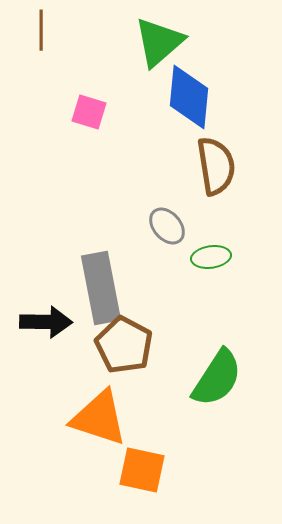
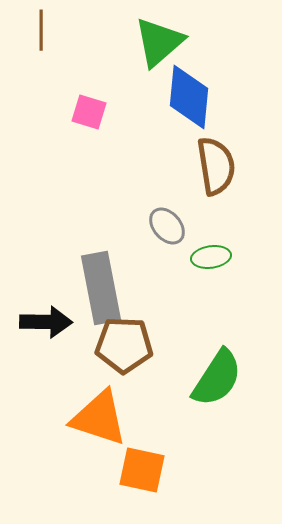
brown pentagon: rotated 26 degrees counterclockwise
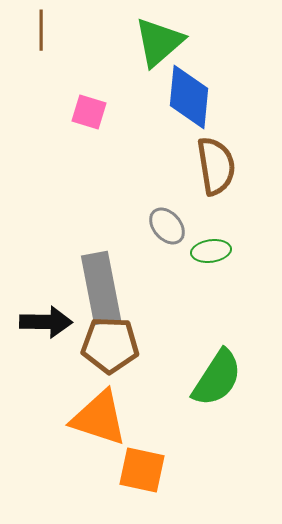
green ellipse: moved 6 px up
brown pentagon: moved 14 px left
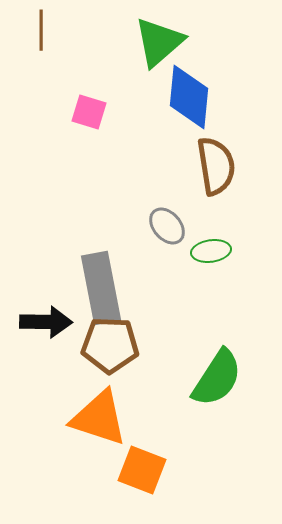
orange square: rotated 9 degrees clockwise
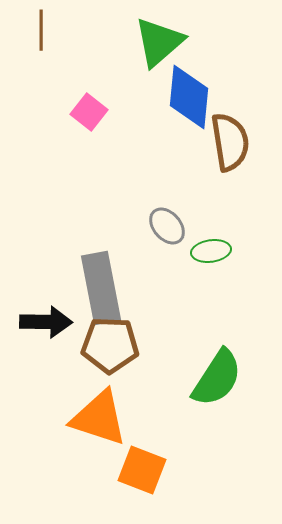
pink square: rotated 21 degrees clockwise
brown semicircle: moved 14 px right, 24 px up
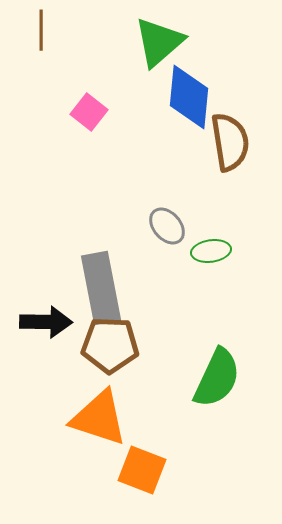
green semicircle: rotated 8 degrees counterclockwise
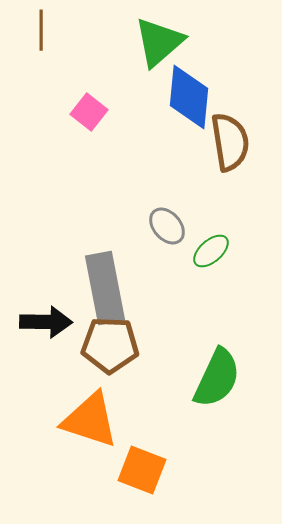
green ellipse: rotated 33 degrees counterclockwise
gray rectangle: moved 4 px right
orange triangle: moved 9 px left, 2 px down
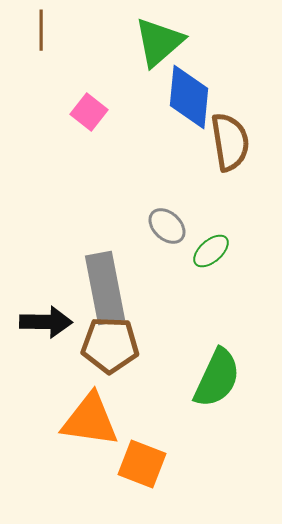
gray ellipse: rotated 6 degrees counterclockwise
orange triangle: rotated 10 degrees counterclockwise
orange square: moved 6 px up
